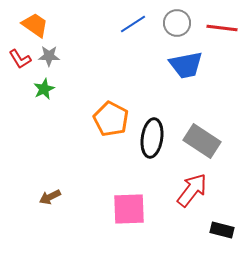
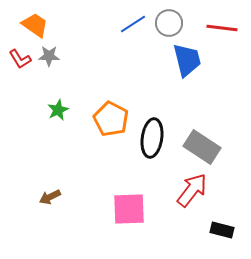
gray circle: moved 8 px left
blue trapezoid: moved 1 px right, 5 px up; rotated 93 degrees counterclockwise
green star: moved 14 px right, 21 px down
gray rectangle: moved 6 px down
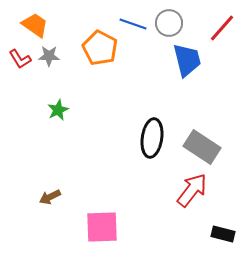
blue line: rotated 52 degrees clockwise
red line: rotated 56 degrees counterclockwise
orange pentagon: moved 11 px left, 71 px up
pink square: moved 27 px left, 18 px down
black rectangle: moved 1 px right, 4 px down
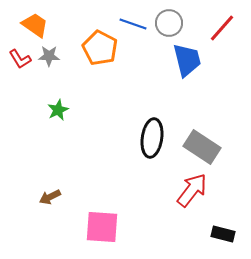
pink square: rotated 6 degrees clockwise
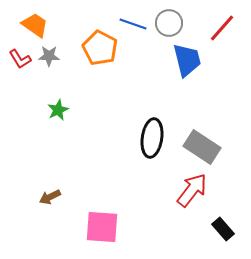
black rectangle: moved 5 px up; rotated 35 degrees clockwise
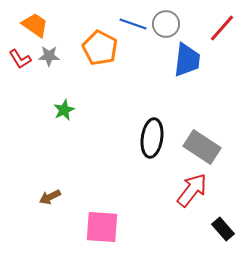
gray circle: moved 3 px left, 1 px down
blue trapezoid: rotated 21 degrees clockwise
green star: moved 6 px right
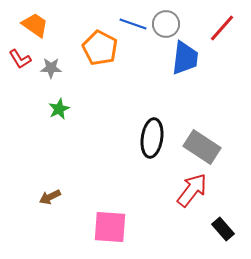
gray star: moved 2 px right, 12 px down
blue trapezoid: moved 2 px left, 2 px up
green star: moved 5 px left, 1 px up
pink square: moved 8 px right
